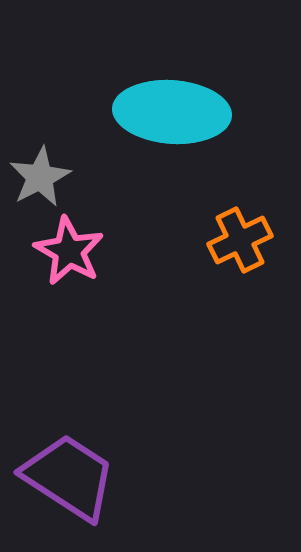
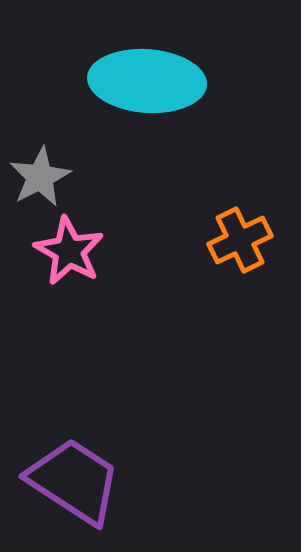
cyan ellipse: moved 25 px left, 31 px up
purple trapezoid: moved 5 px right, 4 px down
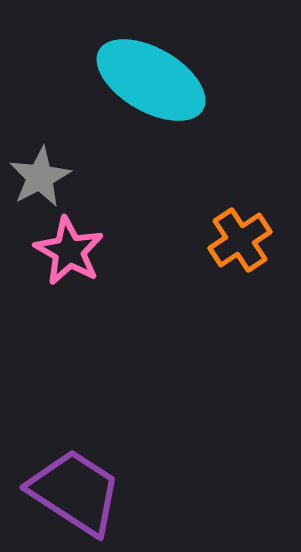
cyan ellipse: moved 4 px right, 1 px up; rotated 26 degrees clockwise
orange cross: rotated 8 degrees counterclockwise
purple trapezoid: moved 1 px right, 11 px down
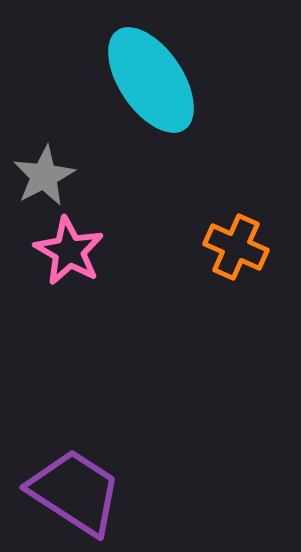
cyan ellipse: rotated 26 degrees clockwise
gray star: moved 4 px right, 1 px up
orange cross: moved 4 px left, 7 px down; rotated 32 degrees counterclockwise
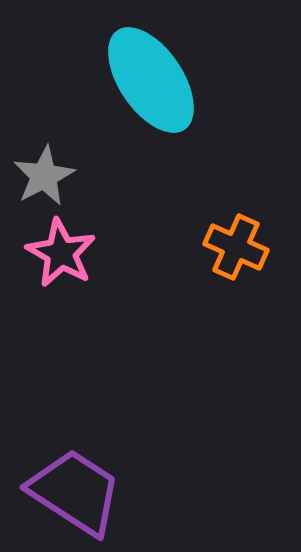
pink star: moved 8 px left, 2 px down
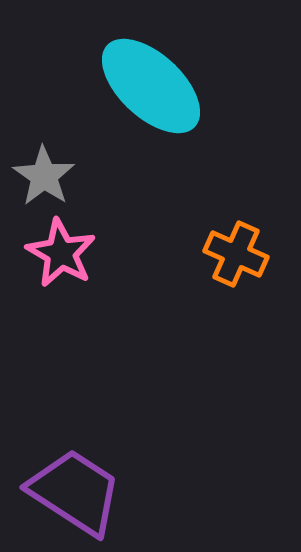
cyan ellipse: moved 6 px down; rotated 13 degrees counterclockwise
gray star: rotated 10 degrees counterclockwise
orange cross: moved 7 px down
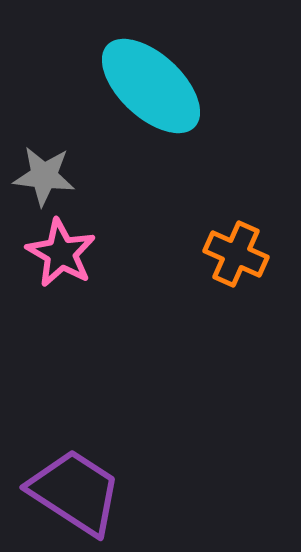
gray star: rotated 28 degrees counterclockwise
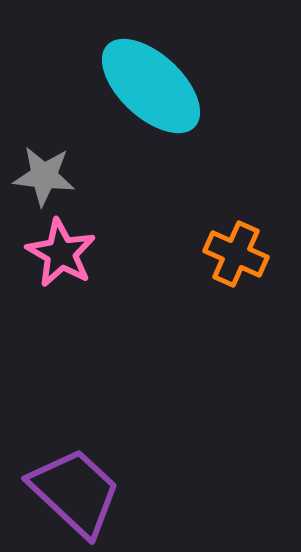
purple trapezoid: rotated 10 degrees clockwise
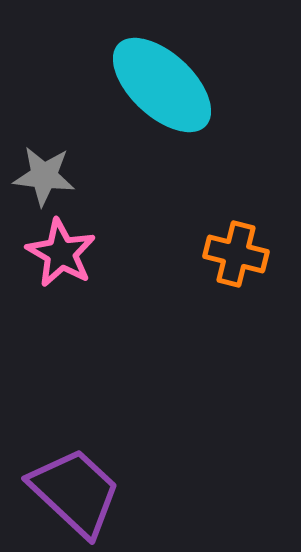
cyan ellipse: moved 11 px right, 1 px up
orange cross: rotated 10 degrees counterclockwise
